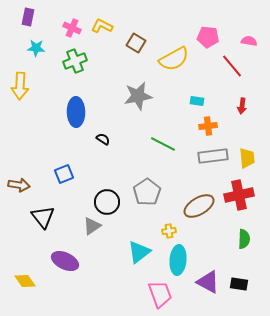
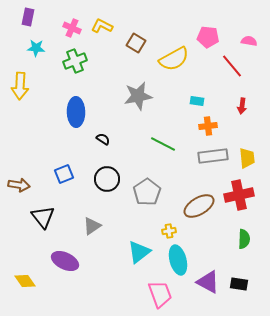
black circle: moved 23 px up
cyan ellipse: rotated 20 degrees counterclockwise
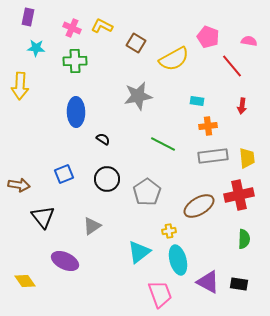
pink pentagon: rotated 15 degrees clockwise
green cross: rotated 20 degrees clockwise
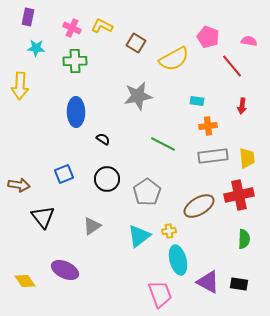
cyan triangle: moved 16 px up
purple ellipse: moved 9 px down
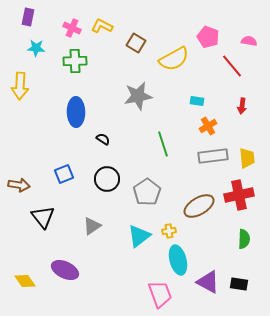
orange cross: rotated 24 degrees counterclockwise
green line: rotated 45 degrees clockwise
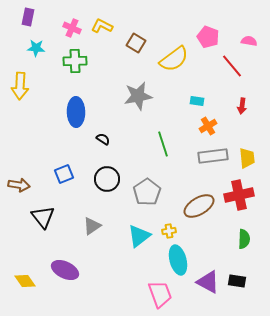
yellow semicircle: rotated 8 degrees counterclockwise
black rectangle: moved 2 px left, 3 px up
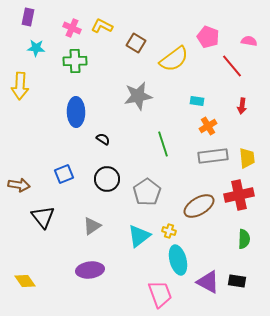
yellow cross: rotated 24 degrees clockwise
purple ellipse: moved 25 px right; rotated 32 degrees counterclockwise
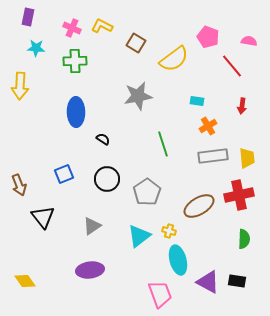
brown arrow: rotated 60 degrees clockwise
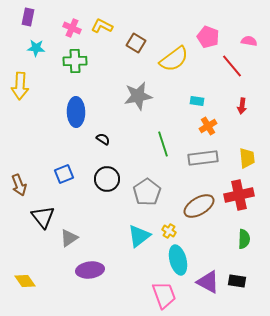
gray rectangle: moved 10 px left, 2 px down
gray triangle: moved 23 px left, 12 px down
yellow cross: rotated 16 degrees clockwise
pink trapezoid: moved 4 px right, 1 px down
